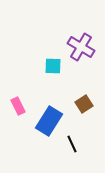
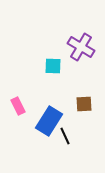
brown square: rotated 30 degrees clockwise
black line: moved 7 px left, 8 px up
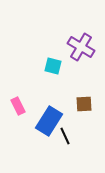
cyan square: rotated 12 degrees clockwise
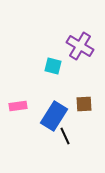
purple cross: moved 1 px left, 1 px up
pink rectangle: rotated 72 degrees counterclockwise
blue rectangle: moved 5 px right, 5 px up
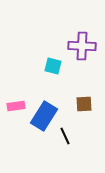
purple cross: moved 2 px right; rotated 28 degrees counterclockwise
pink rectangle: moved 2 px left
blue rectangle: moved 10 px left
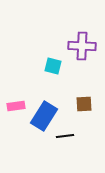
black line: rotated 72 degrees counterclockwise
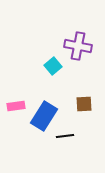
purple cross: moved 4 px left; rotated 8 degrees clockwise
cyan square: rotated 36 degrees clockwise
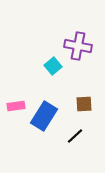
black line: moved 10 px right; rotated 36 degrees counterclockwise
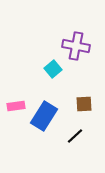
purple cross: moved 2 px left
cyan square: moved 3 px down
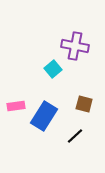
purple cross: moved 1 px left
brown square: rotated 18 degrees clockwise
